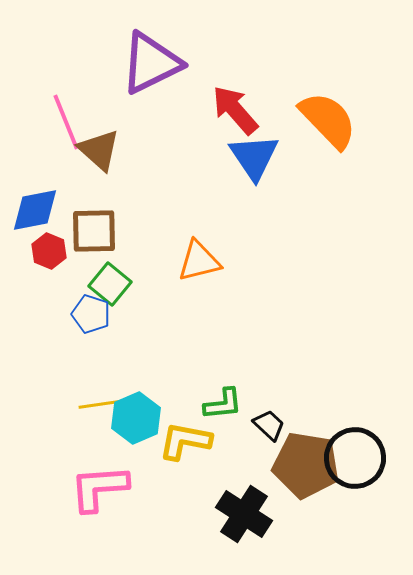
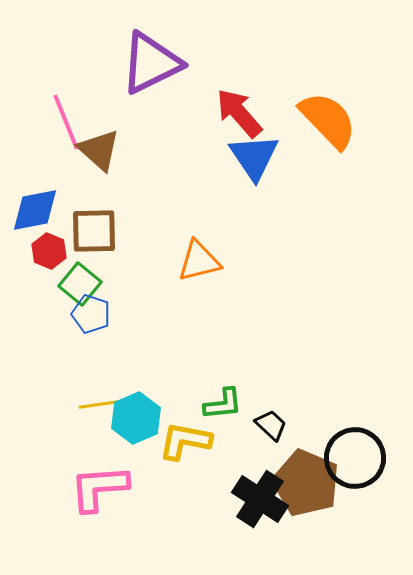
red arrow: moved 4 px right, 3 px down
green square: moved 30 px left
black trapezoid: moved 2 px right
brown pentagon: moved 18 px down; rotated 14 degrees clockwise
black cross: moved 16 px right, 15 px up
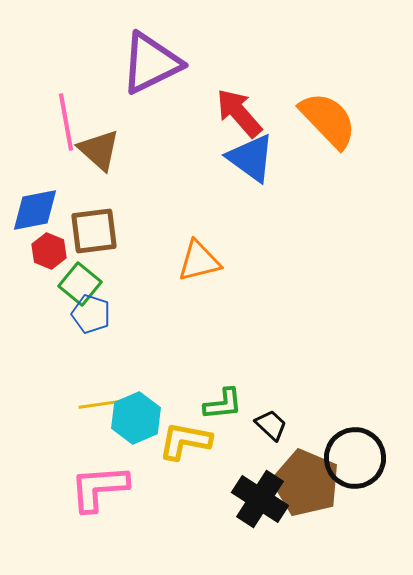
pink line: rotated 12 degrees clockwise
blue triangle: moved 3 px left, 1 px down; rotated 20 degrees counterclockwise
brown square: rotated 6 degrees counterclockwise
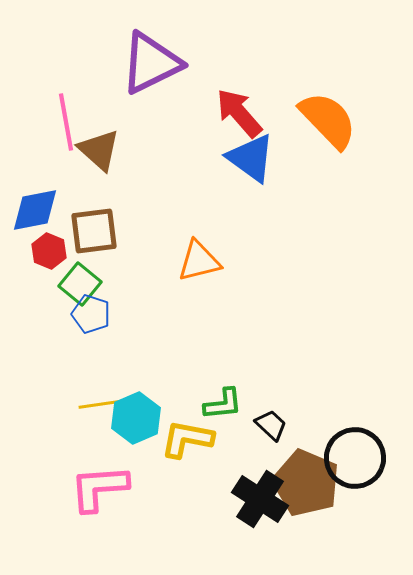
yellow L-shape: moved 2 px right, 2 px up
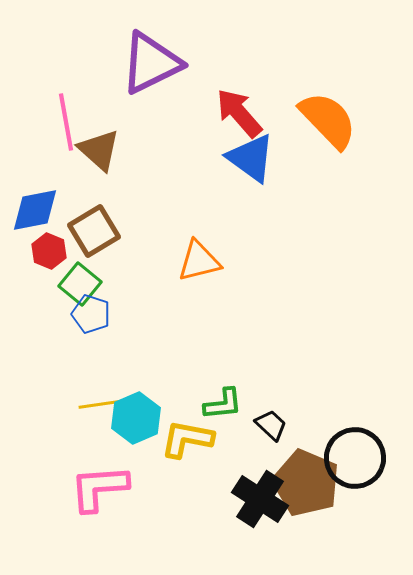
brown square: rotated 24 degrees counterclockwise
